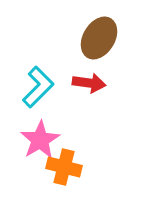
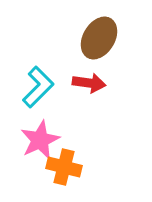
pink star: rotated 6 degrees clockwise
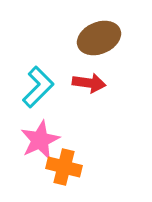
brown ellipse: rotated 36 degrees clockwise
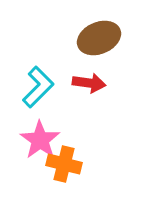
pink star: rotated 12 degrees counterclockwise
orange cross: moved 3 px up
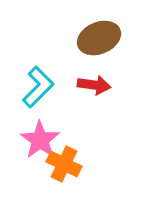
red arrow: moved 5 px right, 2 px down
orange cross: rotated 12 degrees clockwise
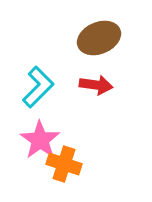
red arrow: moved 2 px right
orange cross: rotated 8 degrees counterclockwise
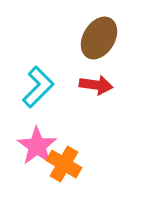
brown ellipse: rotated 36 degrees counterclockwise
pink star: moved 3 px left, 6 px down
orange cross: rotated 12 degrees clockwise
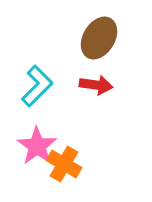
cyan L-shape: moved 1 px left, 1 px up
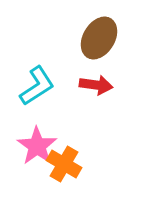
cyan L-shape: rotated 12 degrees clockwise
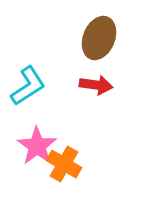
brown ellipse: rotated 9 degrees counterclockwise
cyan L-shape: moved 9 px left
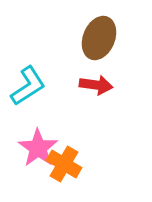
pink star: moved 1 px right, 2 px down
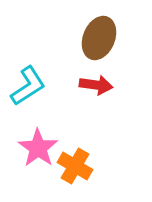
orange cross: moved 11 px right, 2 px down
